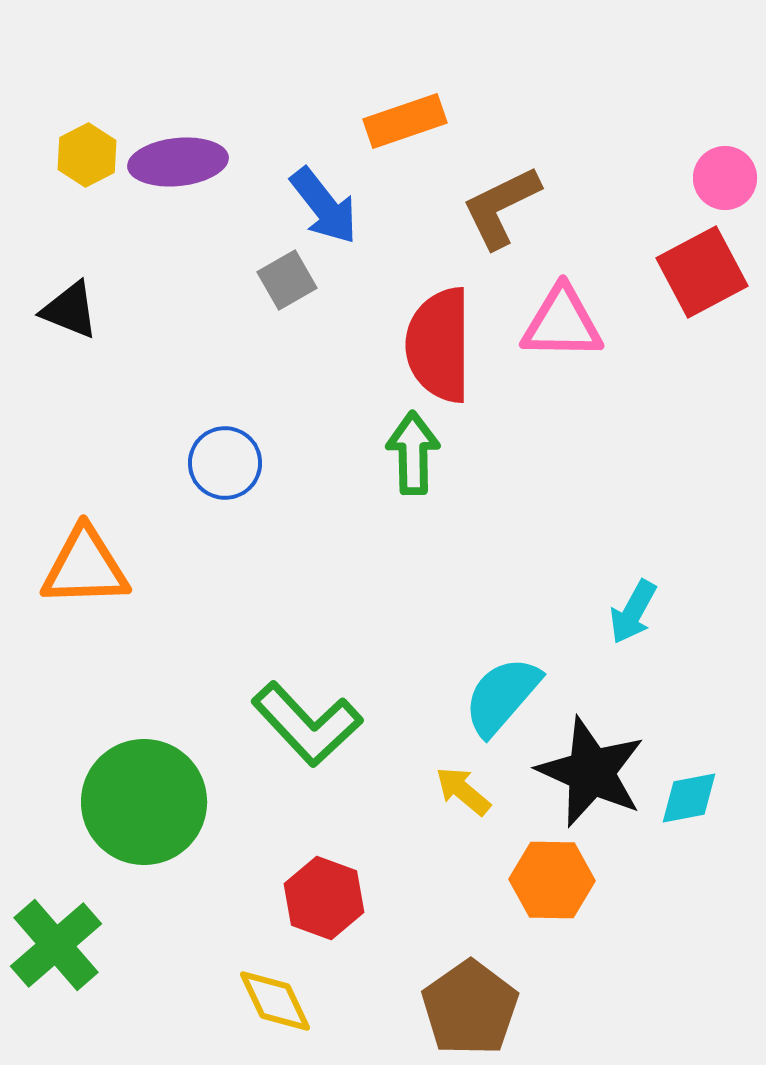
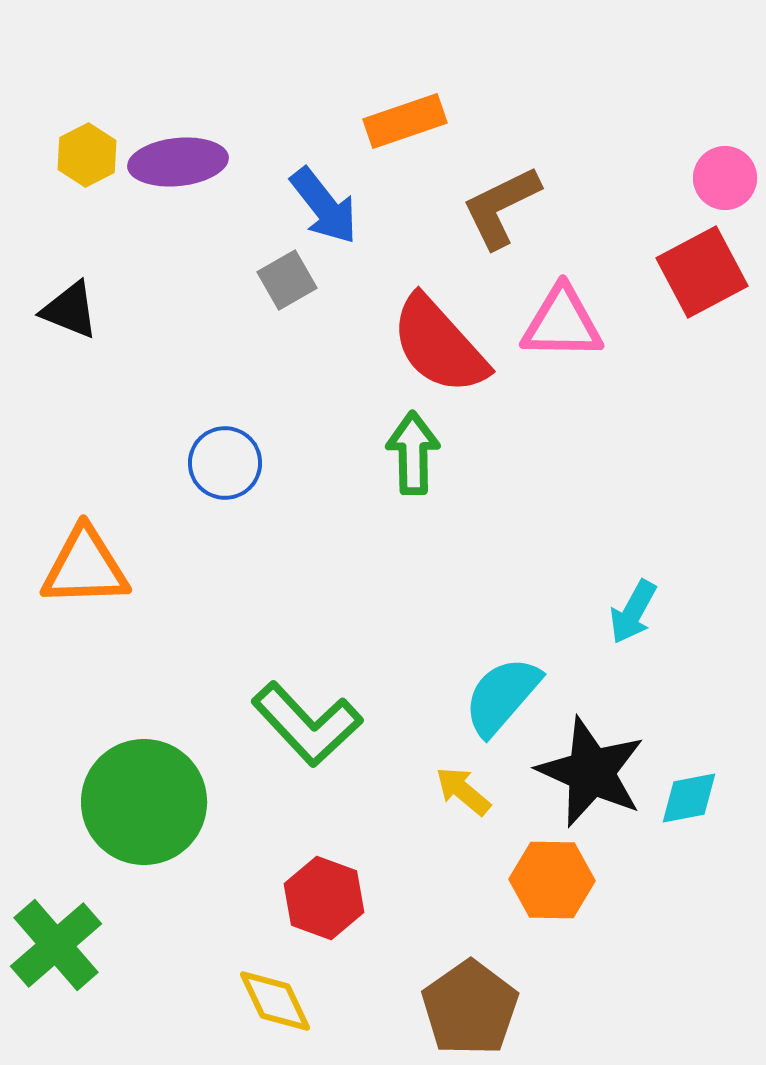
red semicircle: rotated 42 degrees counterclockwise
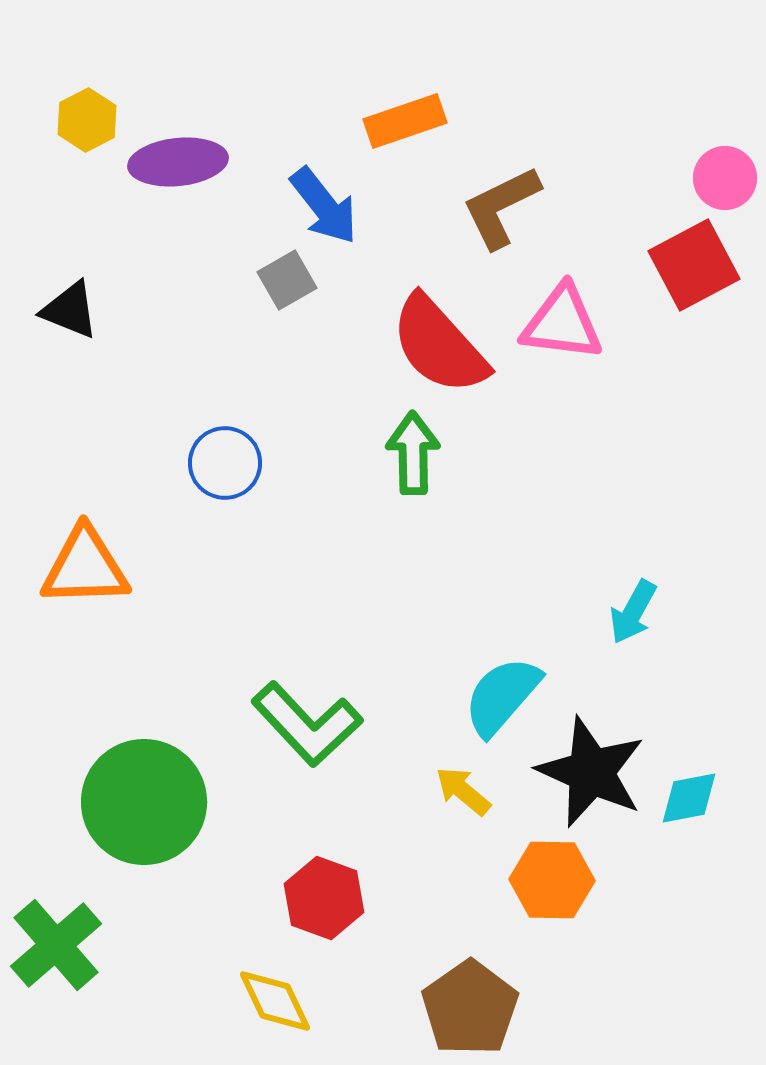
yellow hexagon: moved 35 px up
red square: moved 8 px left, 7 px up
pink triangle: rotated 6 degrees clockwise
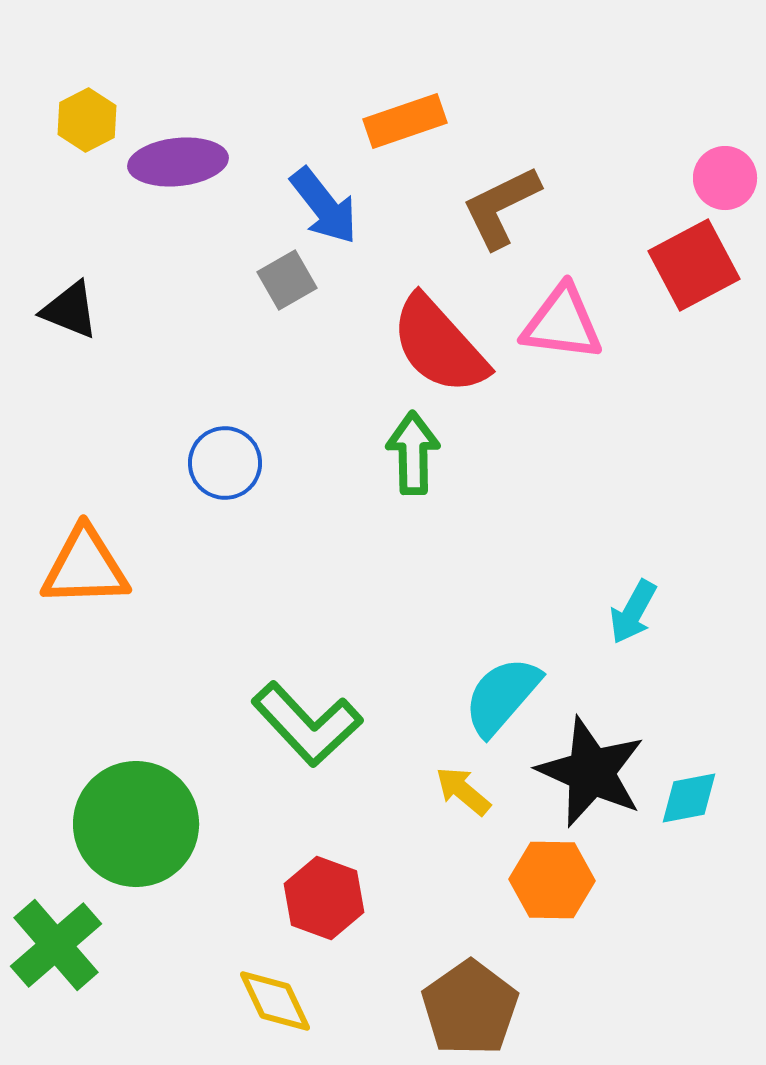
green circle: moved 8 px left, 22 px down
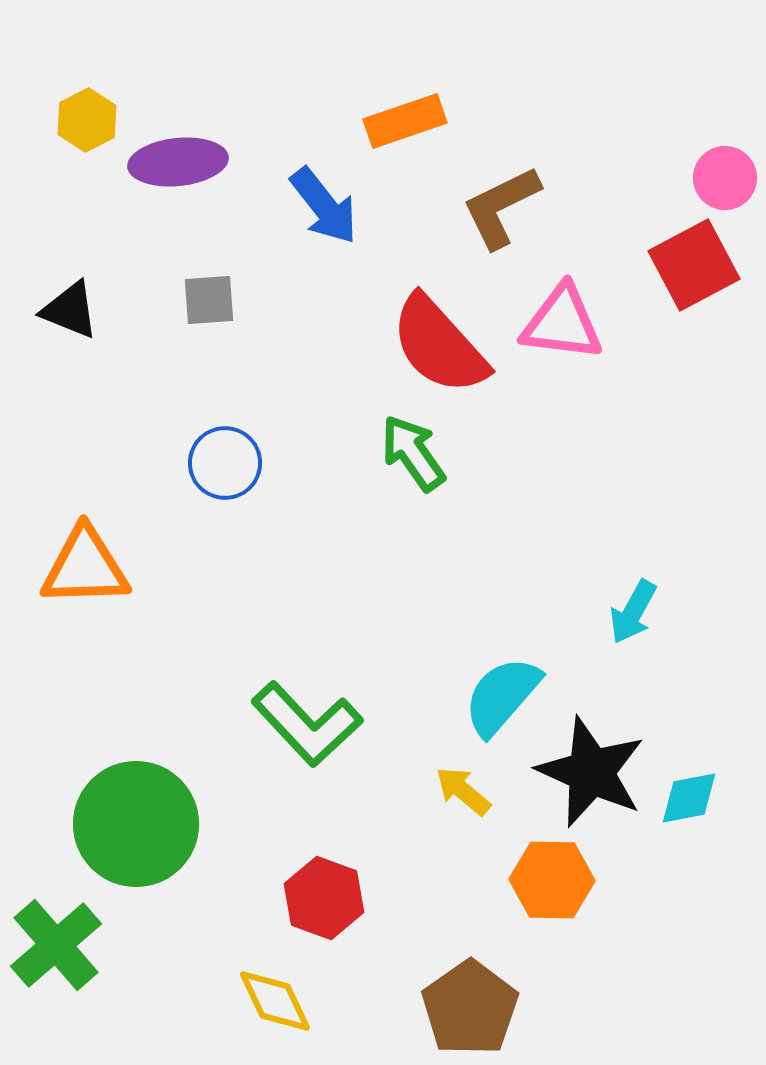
gray square: moved 78 px left, 20 px down; rotated 26 degrees clockwise
green arrow: rotated 34 degrees counterclockwise
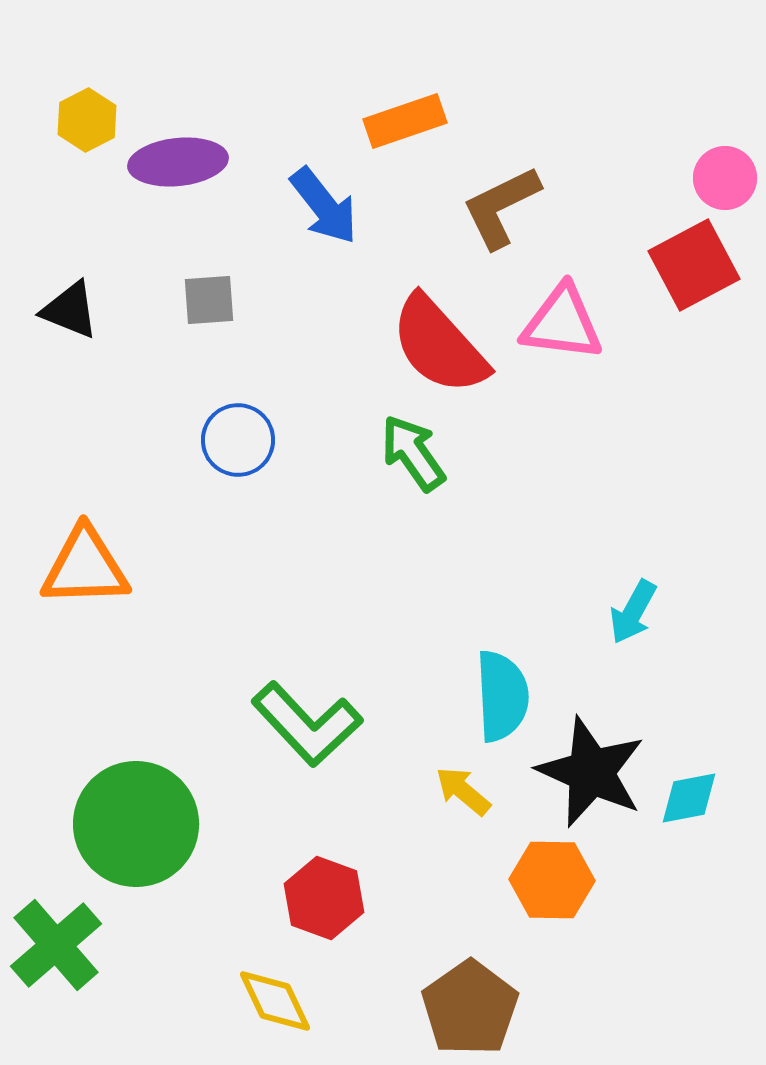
blue circle: moved 13 px right, 23 px up
cyan semicircle: rotated 136 degrees clockwise
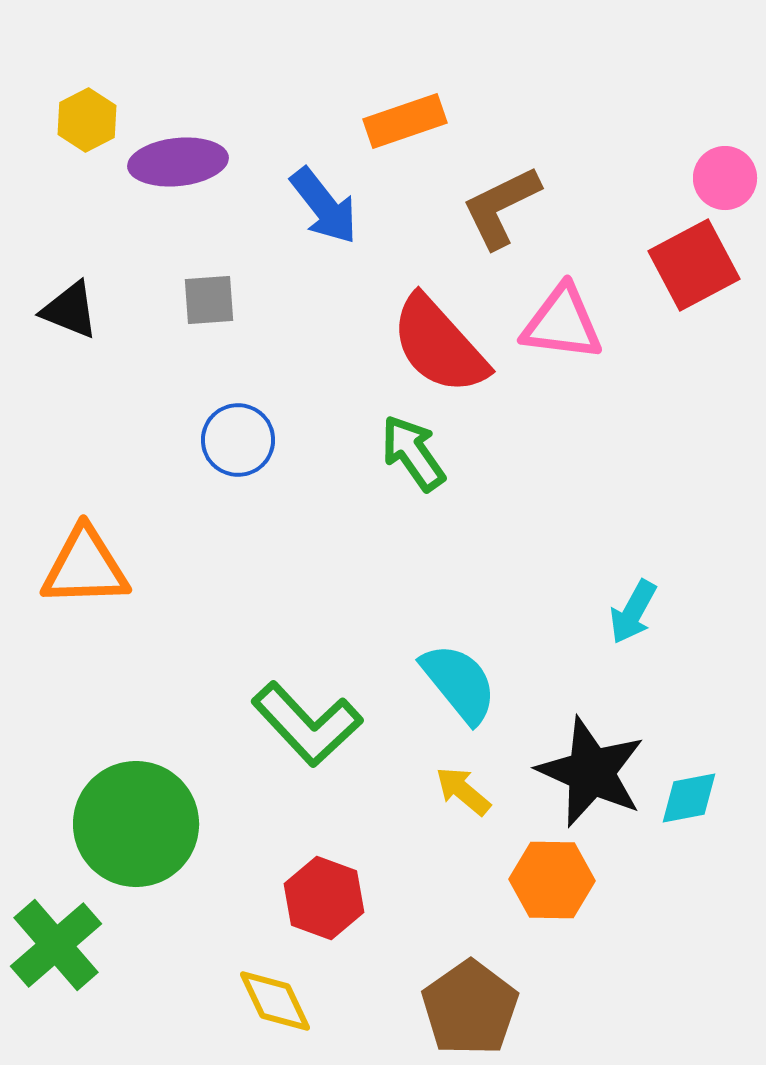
cyan semicircle: moved 43 px left, 13 px up; rotated 36 degrees counterclockwise
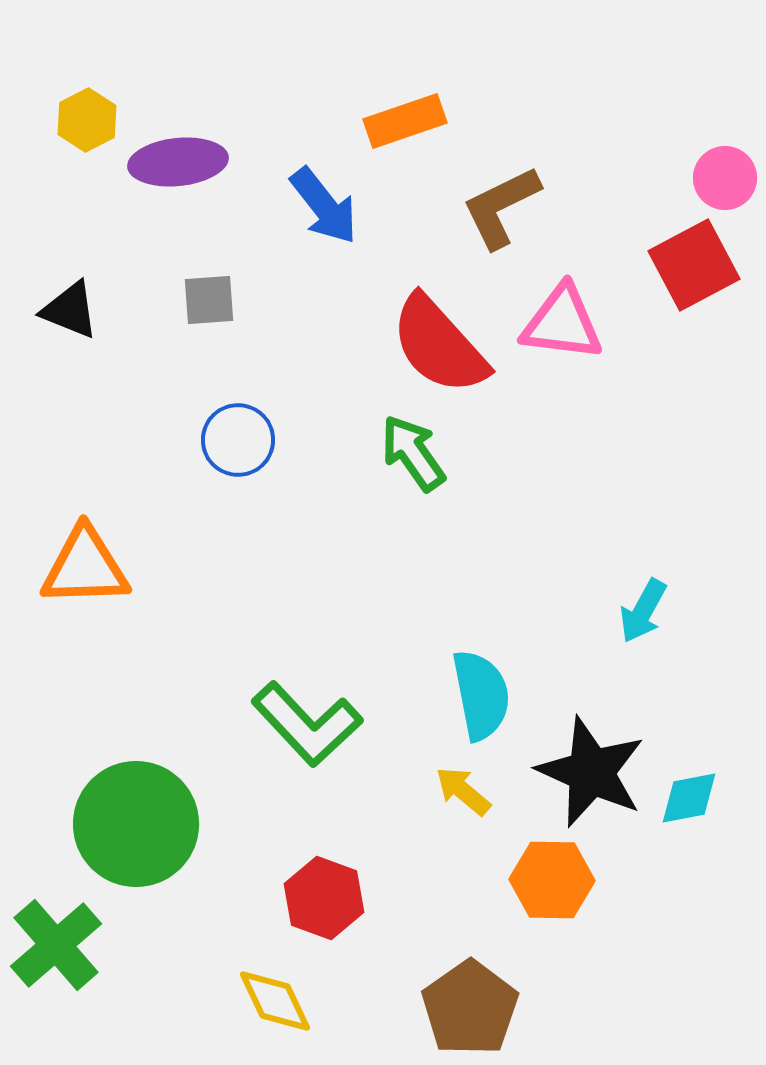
cyan arrow: moved 10 px right, 1 px up
cyan semicircle: moved 22 px right, 12 px down; rotated 28 degrees clockwise
